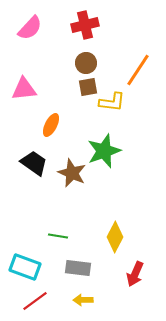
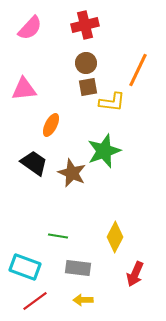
orange line: rotated 8 degrees counterclockwise
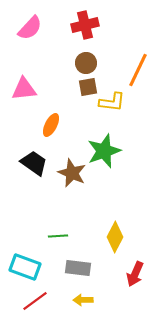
green line: rotated 12 degrees counterclockwise
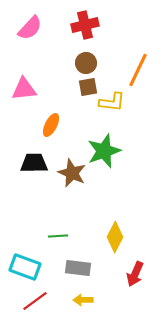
black trapezoid: rotated 36 degrees counterclockwise
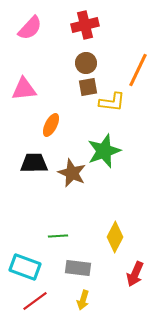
yellow arrow: rotated 72 degrees counterclockwise
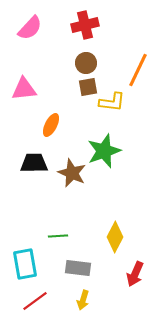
cyan rectangle: moved 3 px up; rotated 60 degrees clockwise
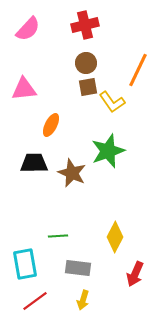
pink semicircle: moved 2 px left, 1 px down
yellow L-shape: rotated 48 degrees clockwise
green star: moved 4 px right
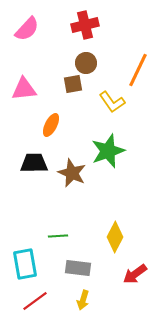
pink semicircle: moved 1 px left
brown square: moved 15 px left, 3 px up
red arrow: rotated 30 degrees clockwise
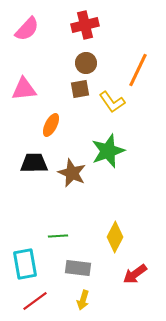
brown square: moved 7 px right, 5 px down
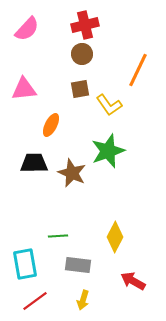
brown circle: moved 4 px left, 9 px up
yellow L-shape: moved 3 px left, 3 px down
gray rectangle: moved 3 px up
red arrow: moved 2 px left, 7 px down; rotated 65 degrees clockwise
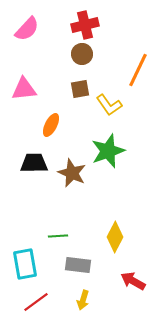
red line: moved 1 px right, 1 px down
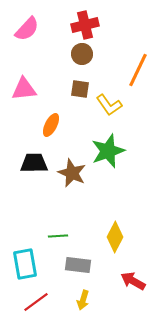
brown square: rotated 18 degrees clockwise
